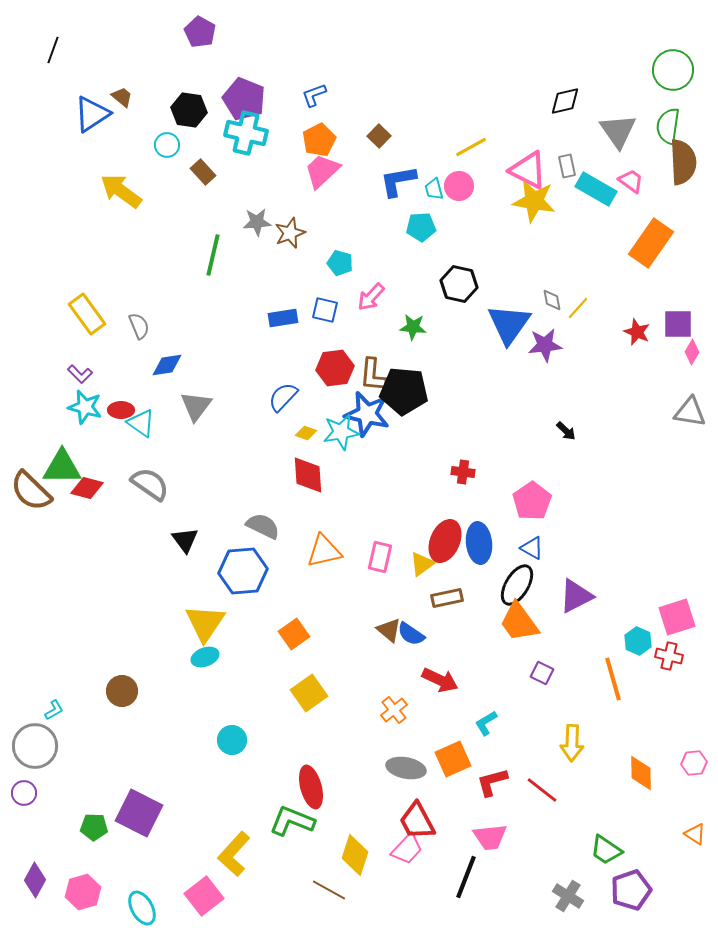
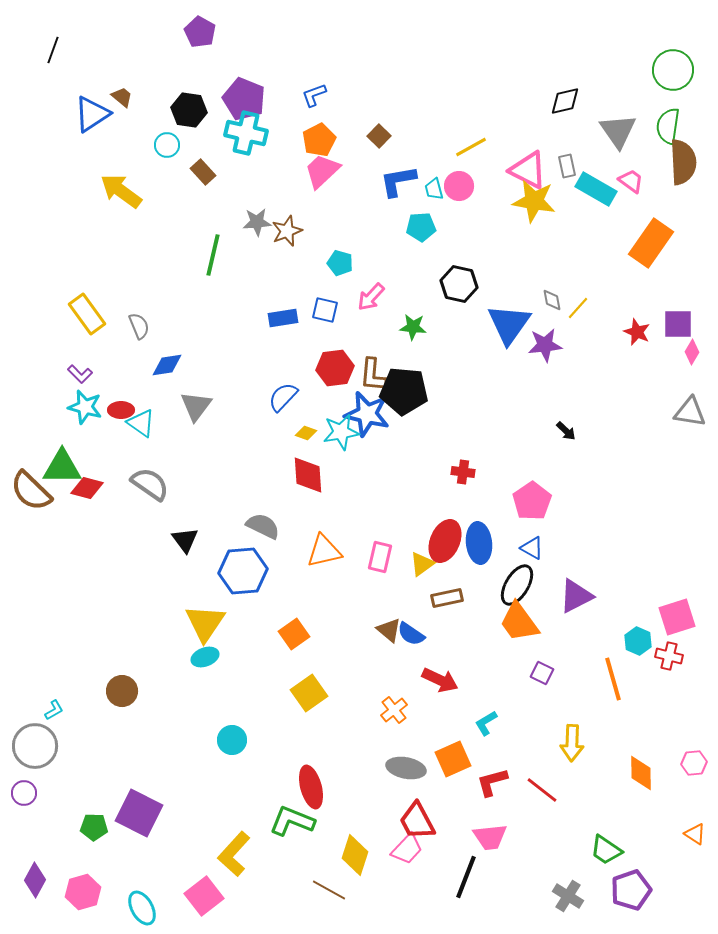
brown star at (290, 233): moved 3 px left, 2 px up
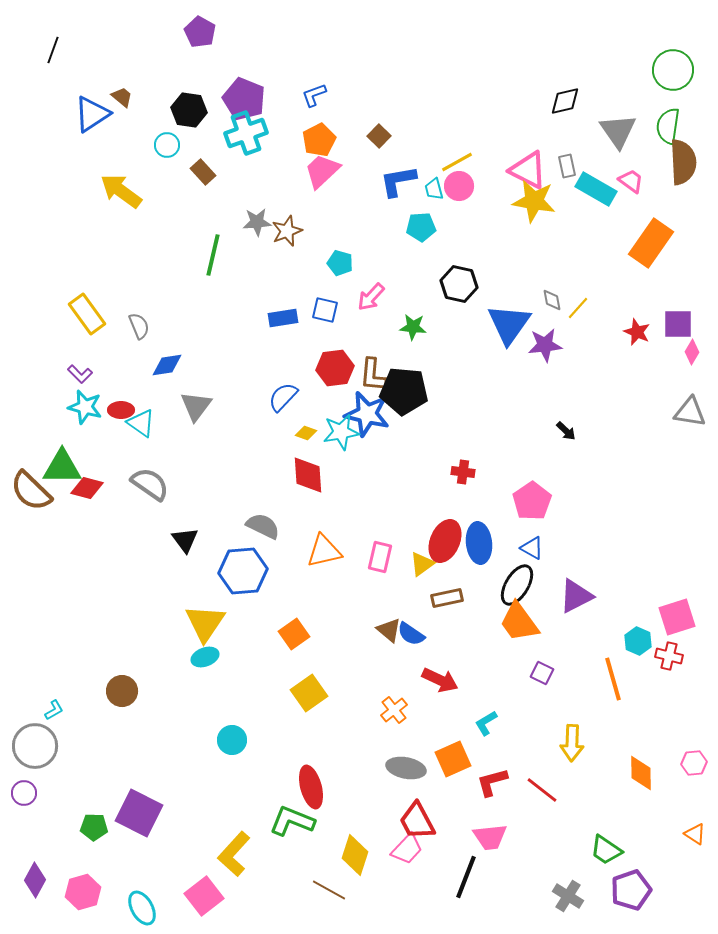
cyan cross at (246, 133): rotated 33 degrees counterclockwise
yellow line at (471, 147): moved 14 px left, 15 px down
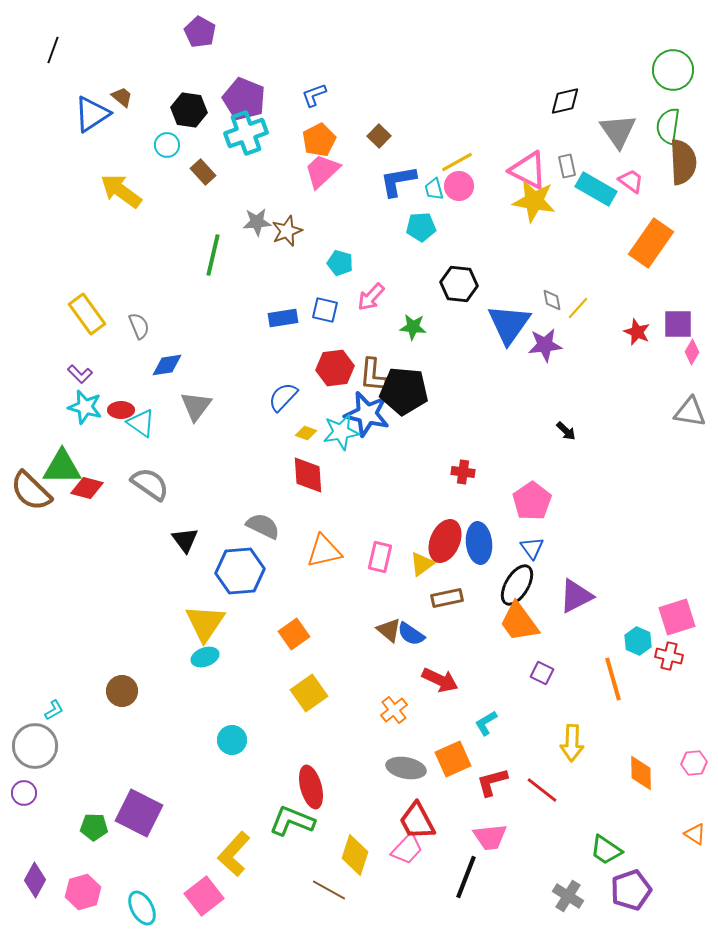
black hexagon at (459, 284): rotated 6 degrees counterclockwise
blue triangle at (532, 548): rotated 25 degrees clockwise
blue hexagon at (243, 571): moved 3 px left
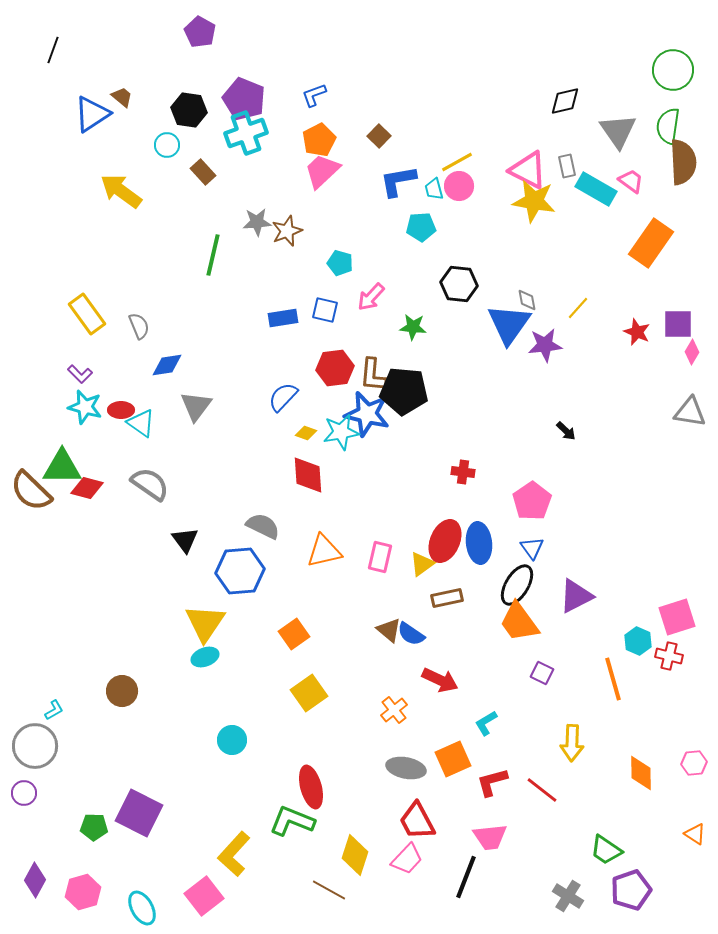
gray diamond at (552, 300): moved 25 px left
pink trapezoid at (407, 849): moved 10 px down
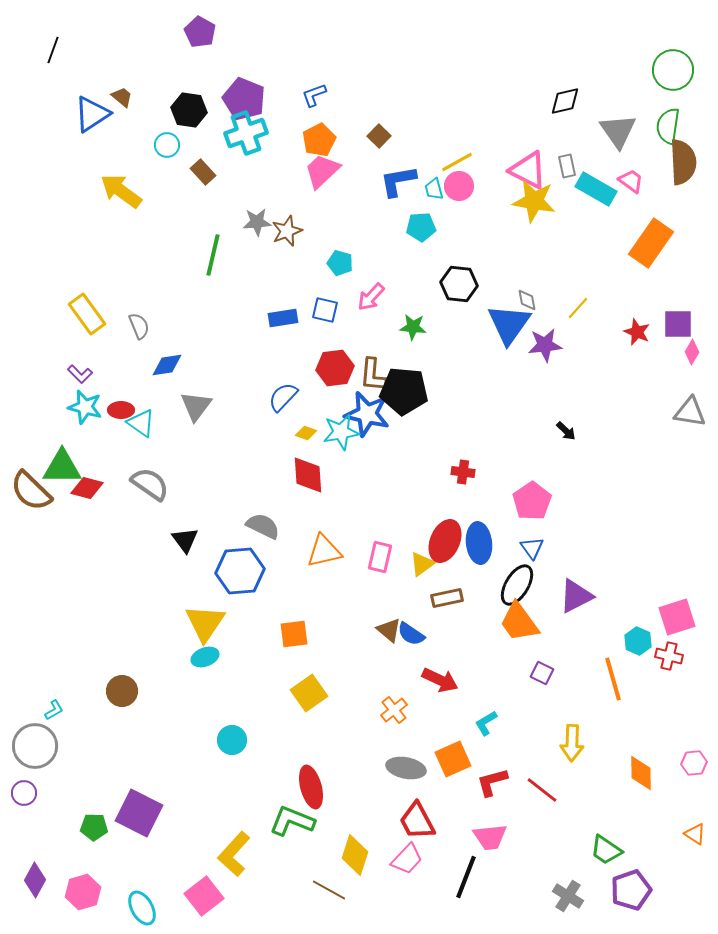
orange square at (294, 634): rotated 28 degrees clockwise
